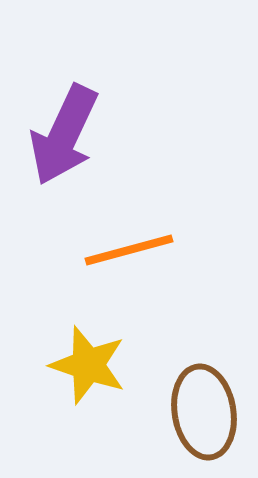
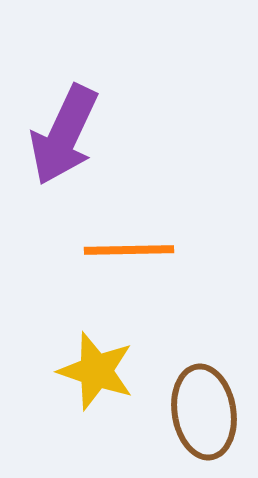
orange line: rotated 14 degrees clockwise
yellow star: moved 8 px right, 6 px down
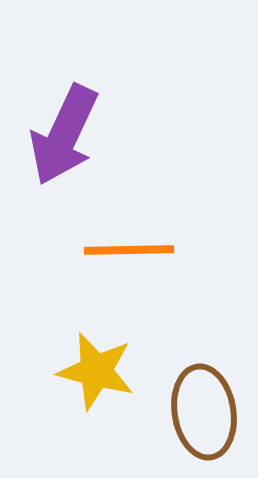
yellow star: rotated 4 degrees counterclockwise
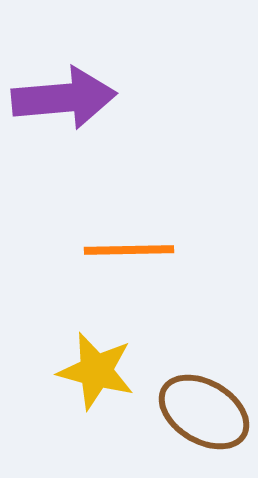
purple arrow: moved 37 px up; rotated 120 degrees counterclockwise
brown ellipse: rotated 50 degrees counterclockwise
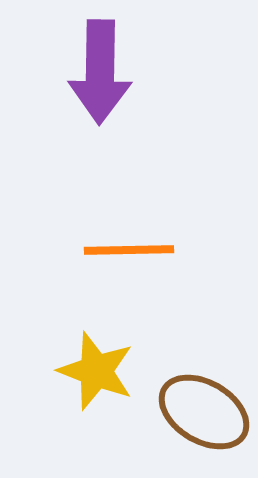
purple arrow: moved 36 px right, 26 px up; rotated 96 degrees clockwise
yellow star: rotated 6 degrees clockwise
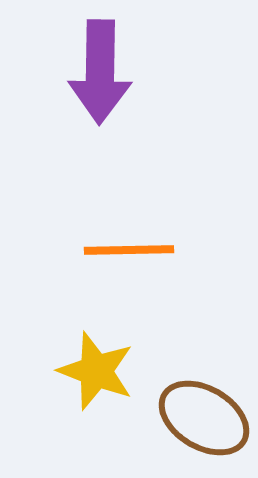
brown ellipse: moved 6 px down
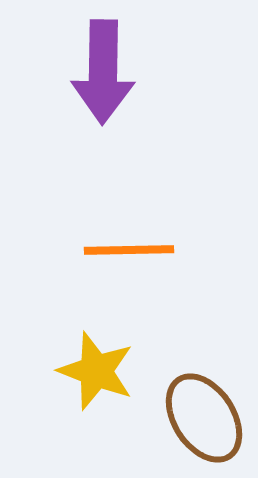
purple arrow: moved 3 px right
brown ellipse: rotated 26 degrees clockwise
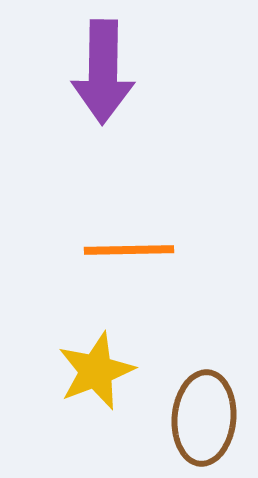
yellow star: rotated 30 degrees clockwise
brown ellipse: rotated 38 degrees clockwise
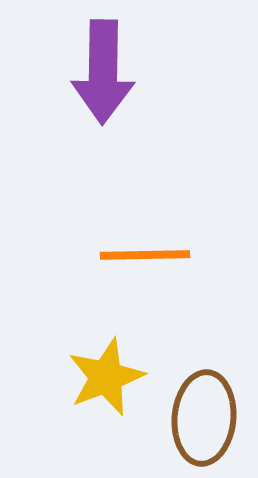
orange line: moved 16 px right, 5 px down
yellow star: moved 10 px right, 6 px down
